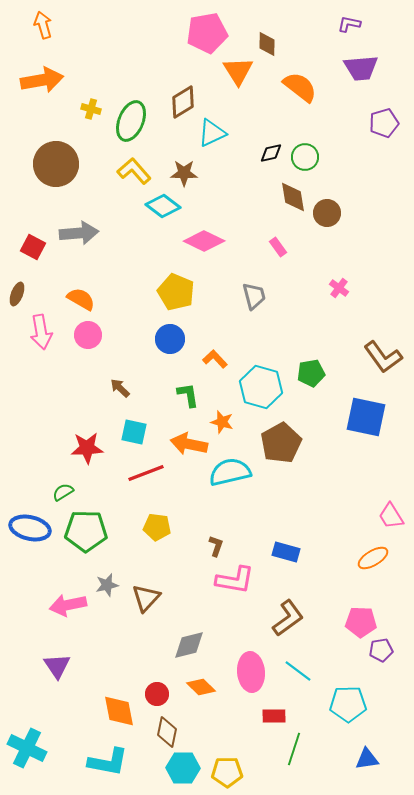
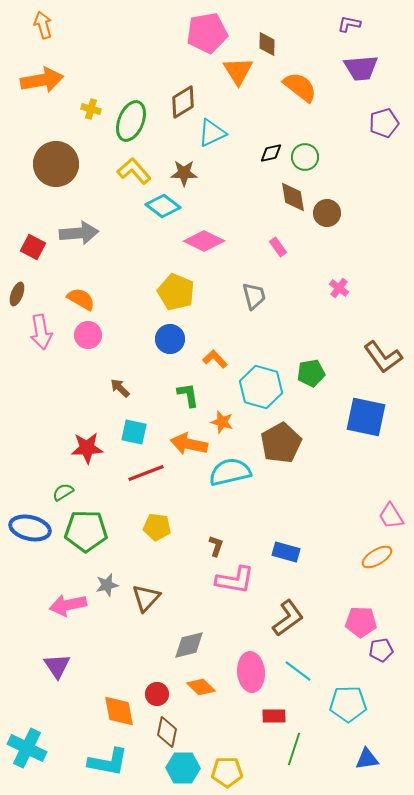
orange ellipse at (373, 558): moved 4 px right, 1 px up
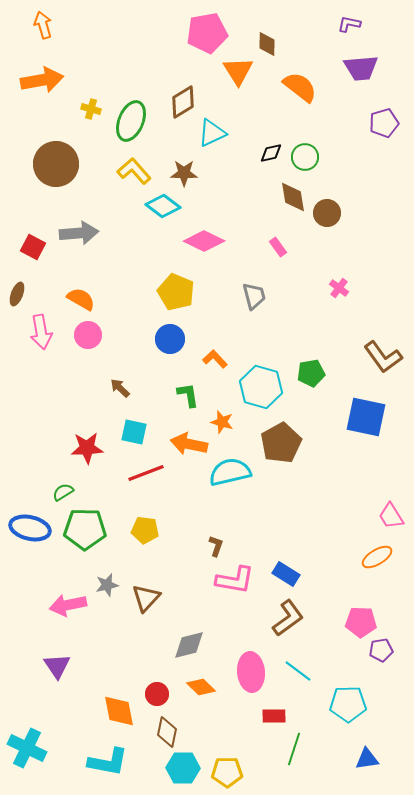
yellow pentagon at (157, 527): moved 12 px left, 3 px down
green pentagon at (86, 531): moved 1 px left, 2 px up
blue rectangle at (286, 552): moved 22 px down; rotated 16 degrees clockwise
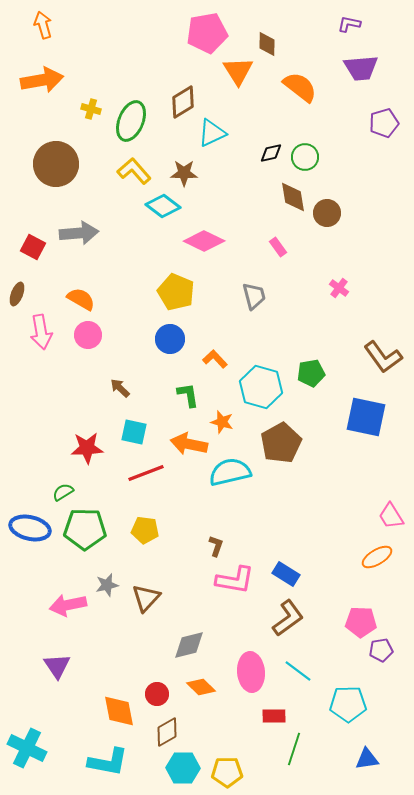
brown diamond at (167, 732): rotated 48 degrees clockwise
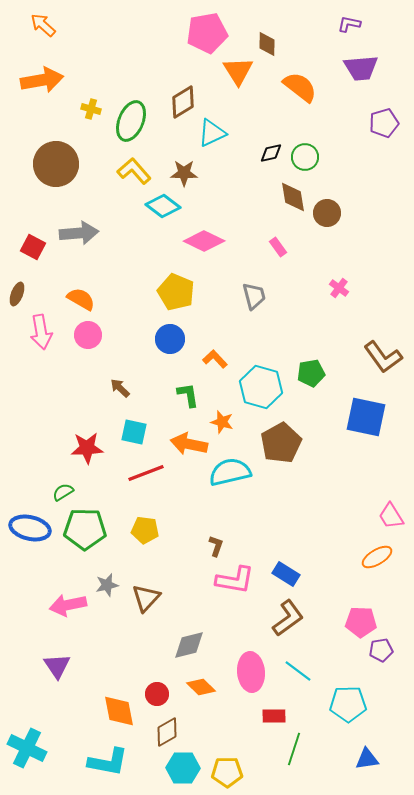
orange arrow at (43, 25): rotated 32 degrees counterclockwise
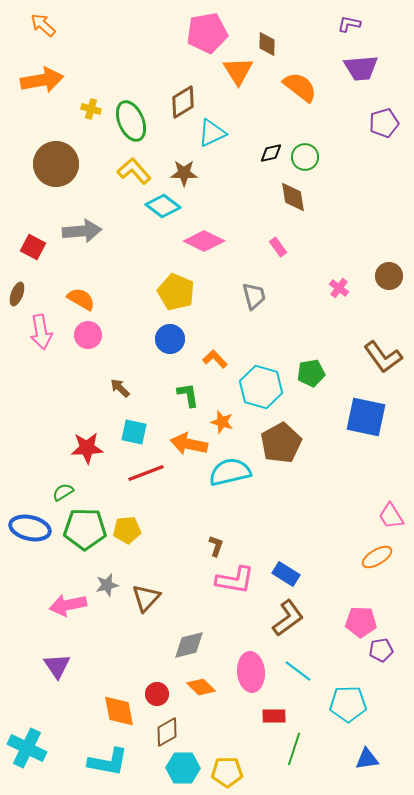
green ellipse at (131, 121): rotated 45 degrees counterclockwise
brown circle at (327, 213): moved 62 px right, 63 px down
gray arrow at (79, 233): moved 3 px right, 2 px up
yellow pentagon at (145, 530): moved 18 px left; rotated 12 degrees counterclockwise
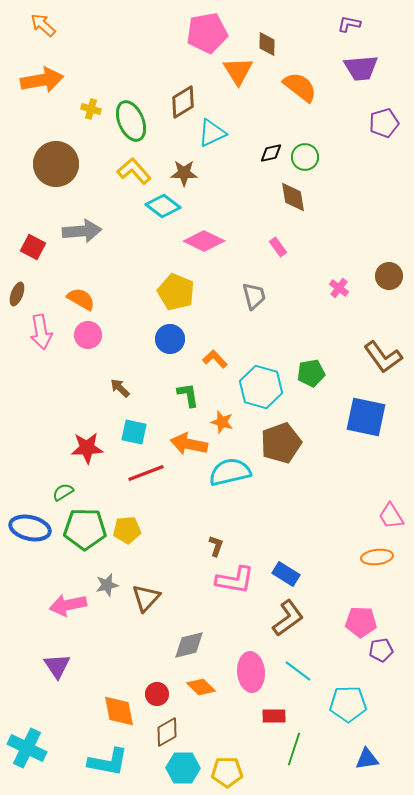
brown pentagon at (281, 443): rotated 9 degrees clockwise
orange ellipse at (377, 557): rotated 24 degrees clockwise
